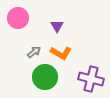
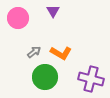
purple triangle: moved 4 px left, 15 px up
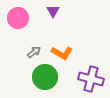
orange L-shape: moved 1 px right
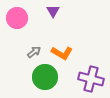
pink circle: moved 1 px left
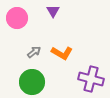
green circle: moved 13 px left, 5 px down
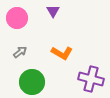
gray arrow: moved 14 px left
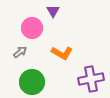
pink circle: moved 15 px right, 10 px down
purple cross: rotated 25 degrees counterclockwise
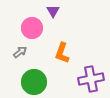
orange L-shape: rotated 80 degrees clockwise
green circle: moved 2 px right
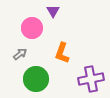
gray arrow: moved 2 px down
green circle: moved 2 px right, 3 px up
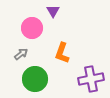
gray arrow: moved 1 px right
green circle: moved 1 px left
